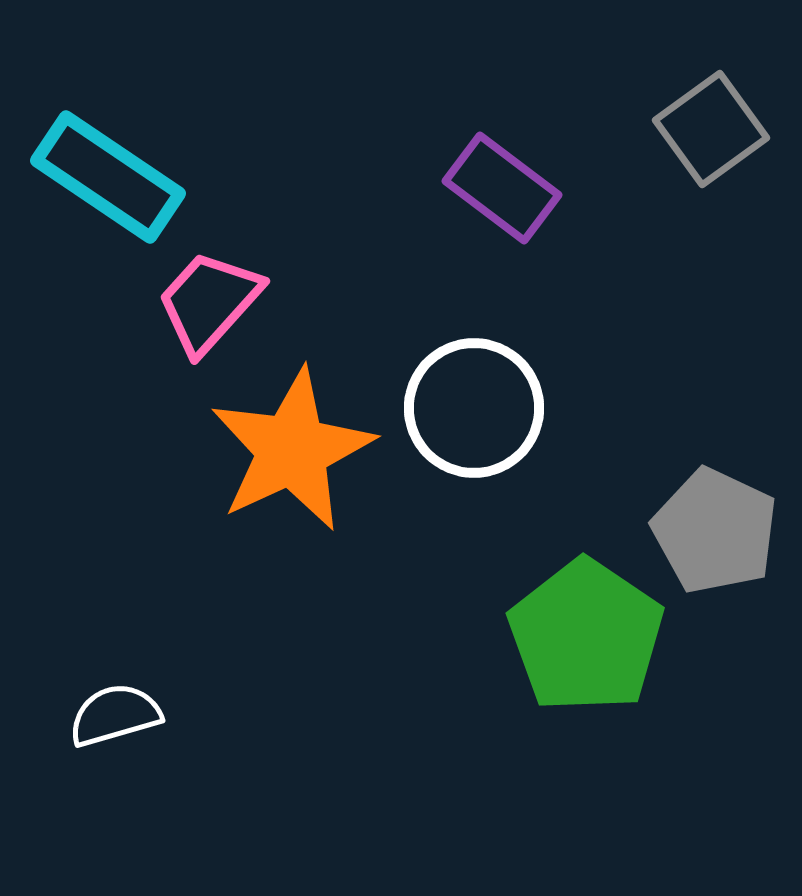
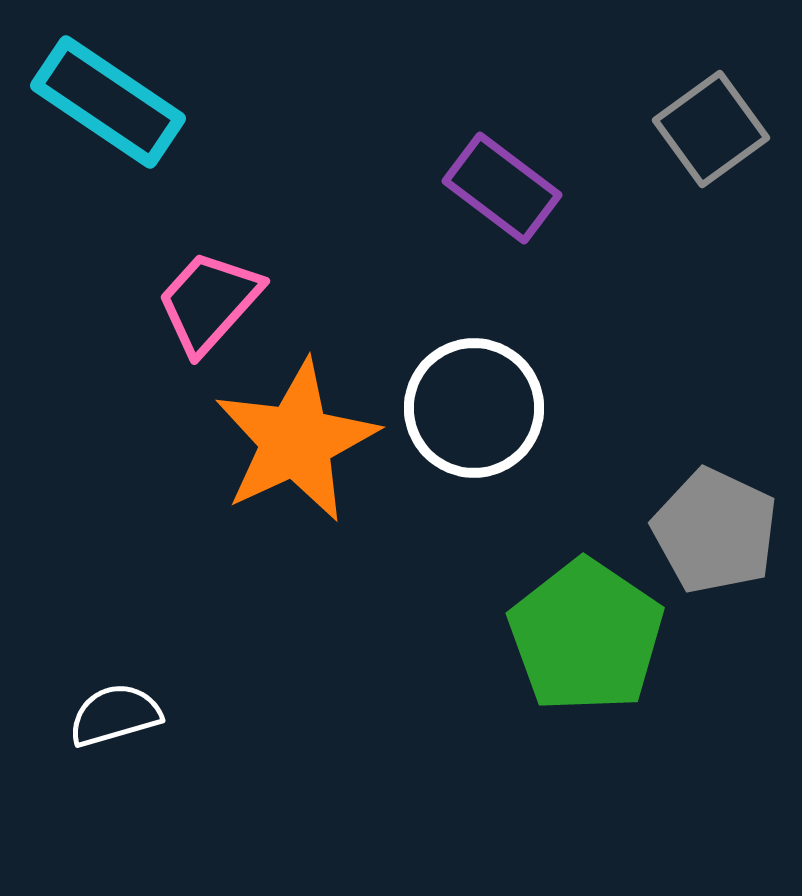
cyan rectangle: moved 75 px up
orange star: moved 4 px right, 9 px up
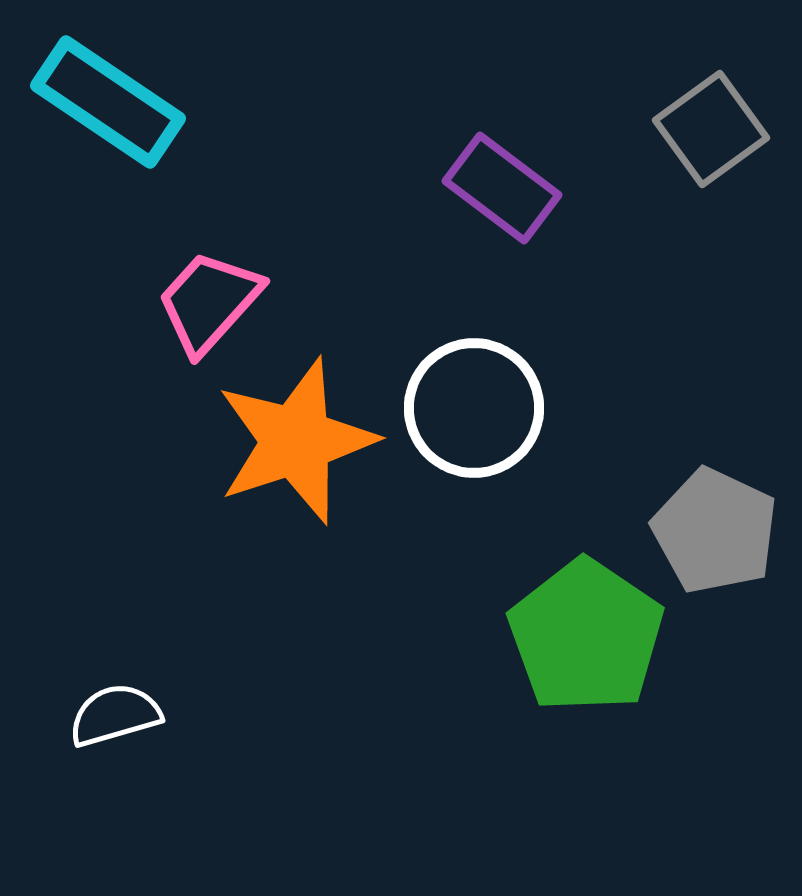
orange star: rotated 7 degrees clockwise
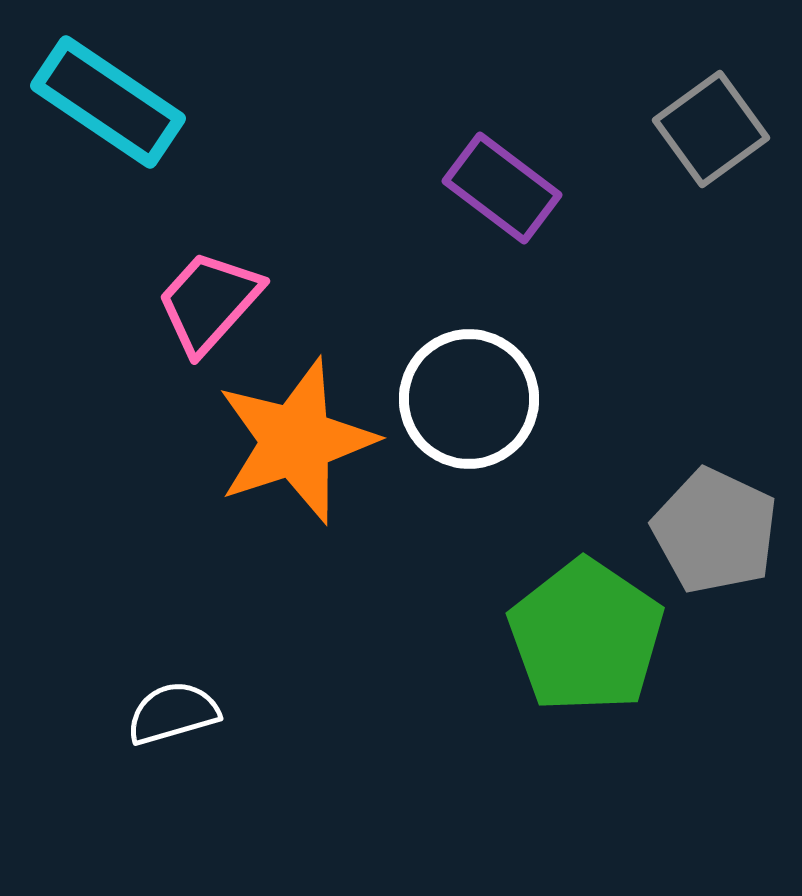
white circle: moved 5 px left, 9 px up
white semicircle: moved 58 px right, 2 px up
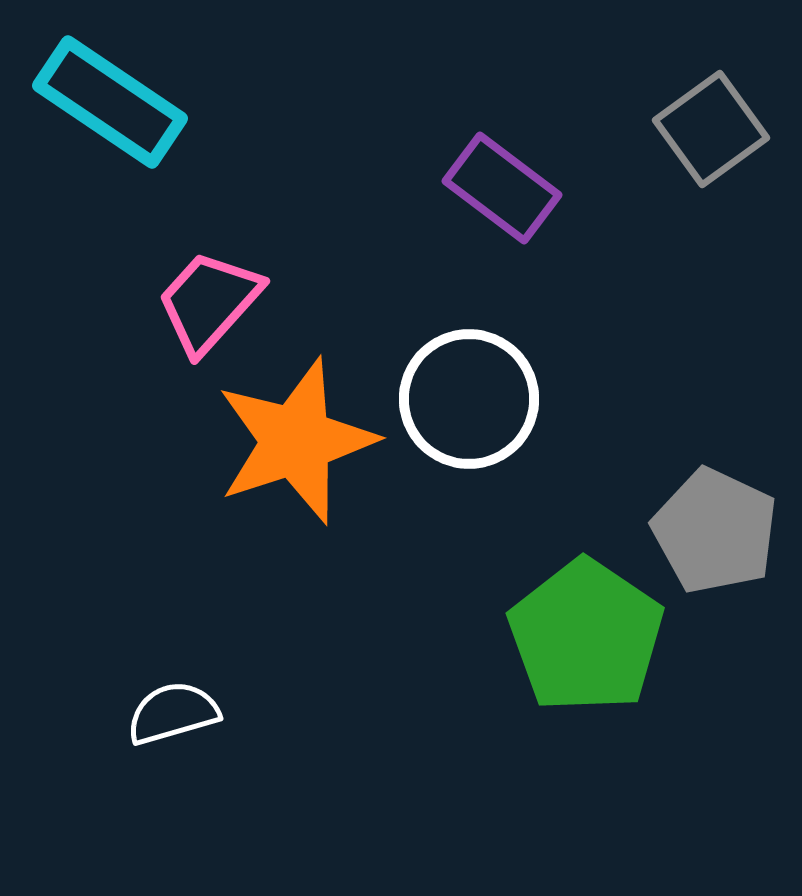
cyan rectangle: moved 2 px right
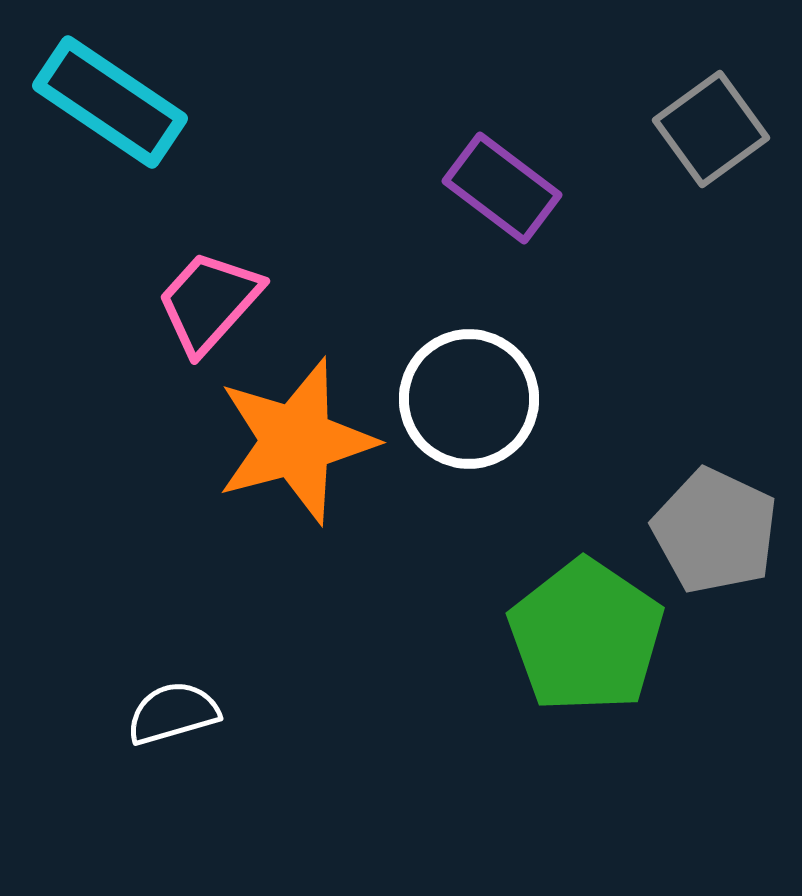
orange star: rotated 3 degrees clockwise
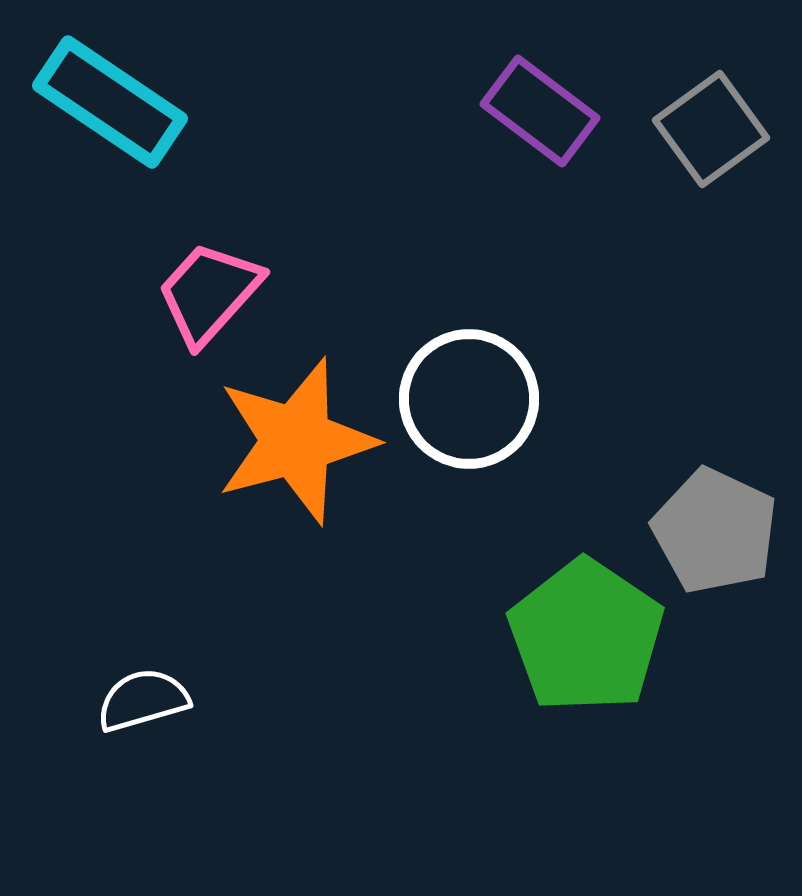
purple rectangle: moved 38 px right, 77 px up
pink trapezoid: moved 9 px up
white semicircle: moved 30 px left, 13 px up
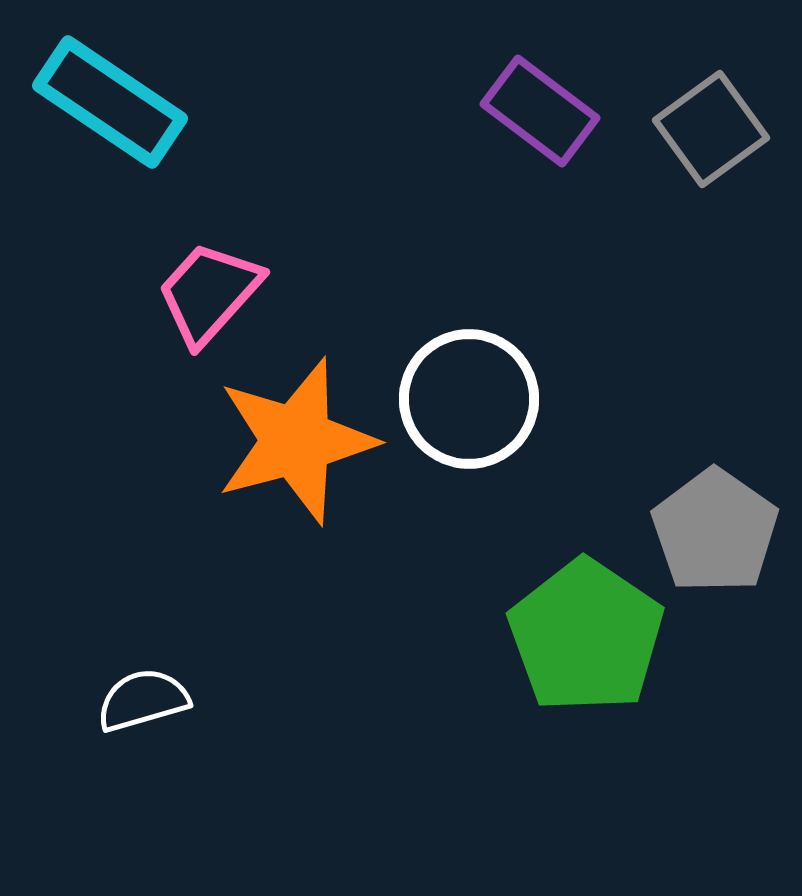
gray pentagon: rotated 10 degrees clockwise
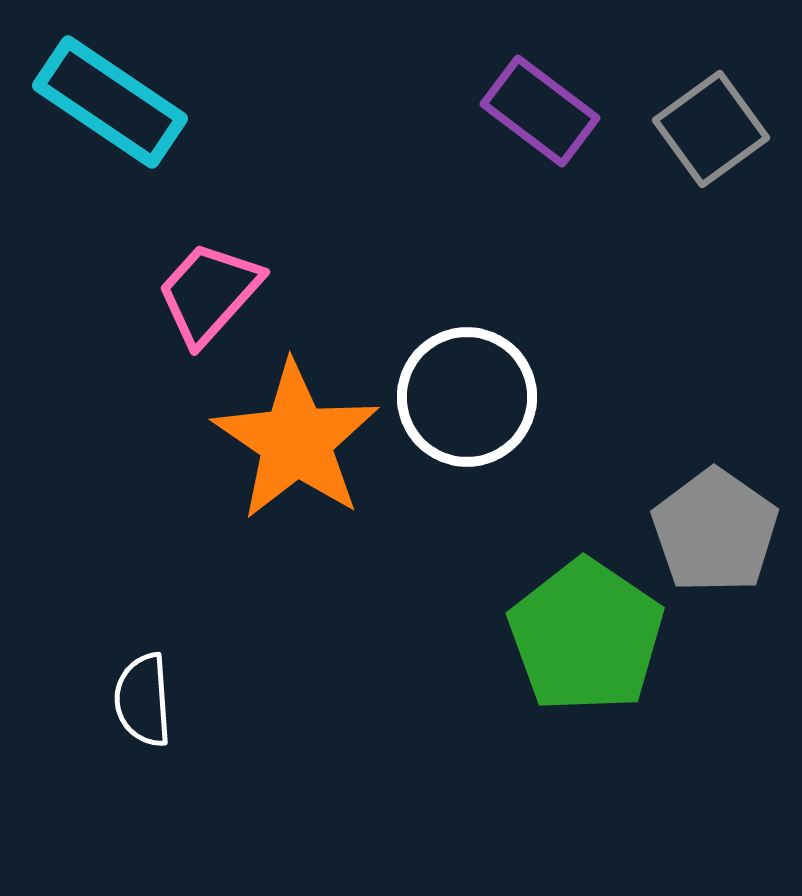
white circle: moved 2 px left, 2 px up
orange star: rotated 23 degrees counterclockwise
white semicircle: rotated 78 degrees counterclockwise
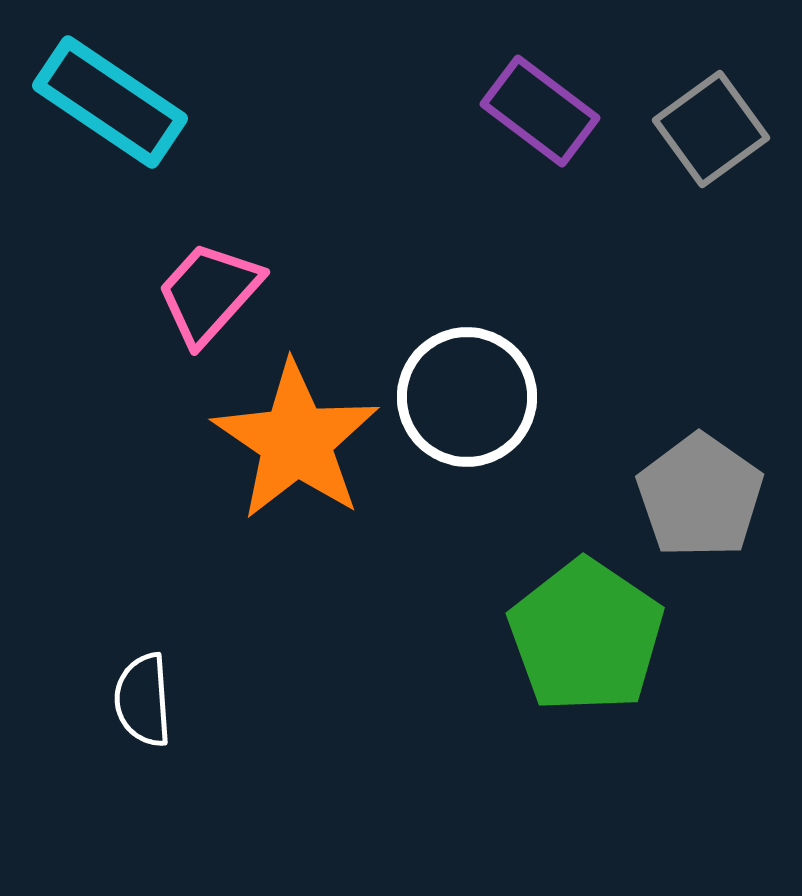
gray pentagon: moved 15 px left, 35 px up
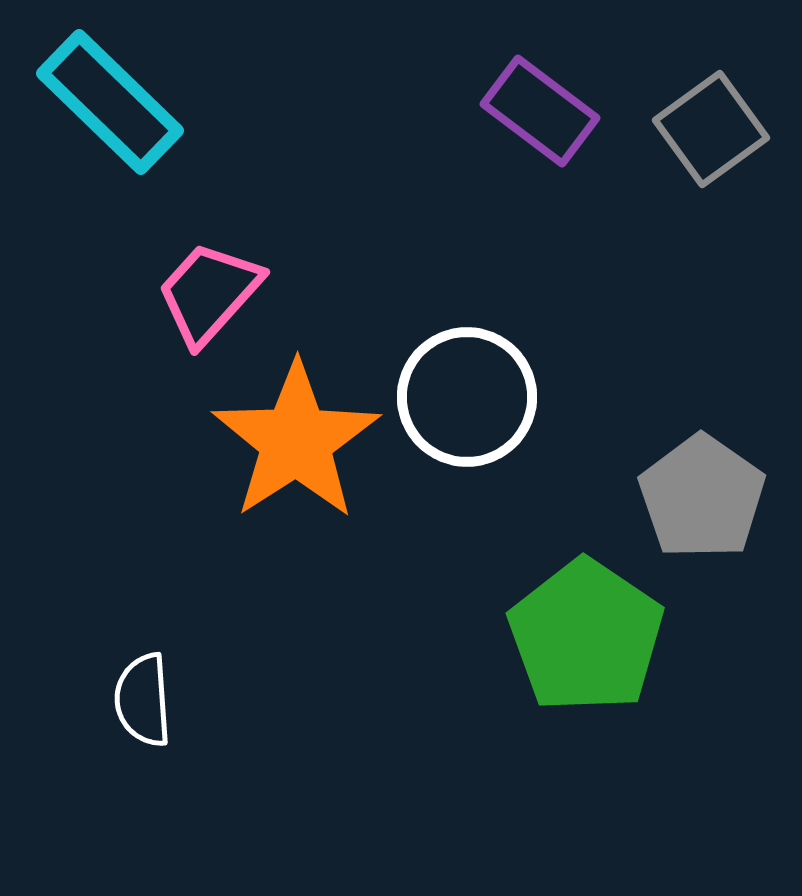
cyan rectangle: rotated 10 degrees clockwise
orange star: rotated 5 degrees clockwise
gray pentagon: moved 2 px right, 1 px down
